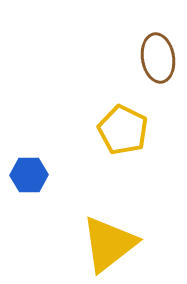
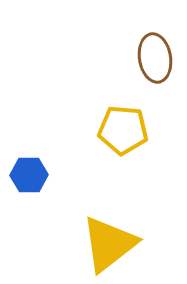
brown ellipse: moved 3 px left
yellow pentagon: rotated 21 degrees counterclockwise
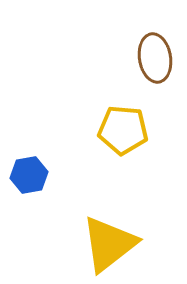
blue hexagon: rotated 9 degrees counterclockwise
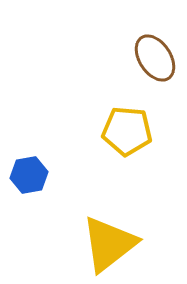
brown ellipse: rotated 24 degrees counterclockwise
yellow pentagon: moved 4 px right, 1 px down
